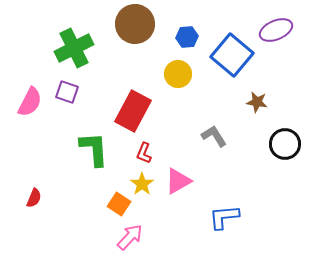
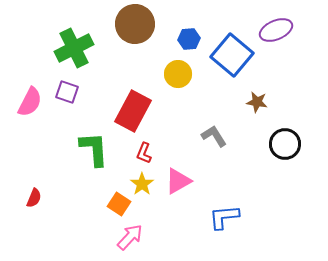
blue hexagon: moved 2 px right, 2 px down
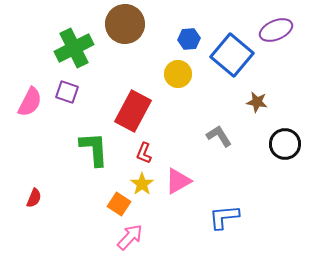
brown circle: moved 10 px left
gray L-shape: moved 5 px right
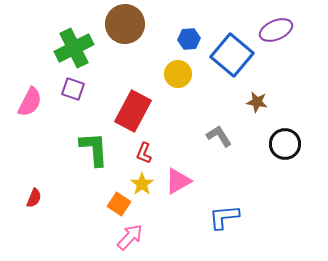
purple square: moved 6 px right, 3 px up
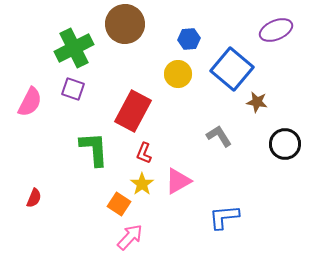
blue square: moved 14 px down
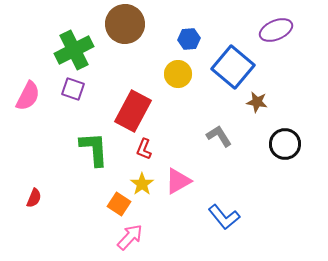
green cross: moved 2 px down
blue square: moved 1 px right, 2 px up
pink semicircle: moved 2 px left, 6 px up
red L-shape: moved 4 px up
blue L-shape: rotated 124 degrees counterclockwise
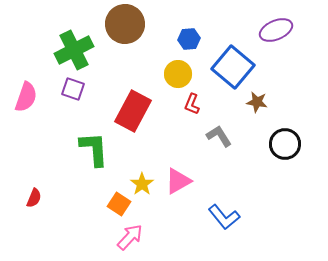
pink semicircle: moved 2 px left, 1 px down; rotated 8 degrees counterclockwise
red L-shape: moved 48 px right, 45 px up
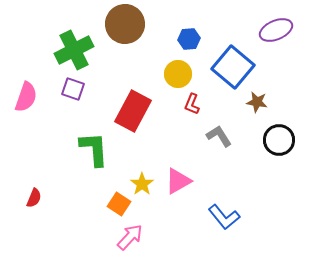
black circle: moved 6 px left, 4 px up
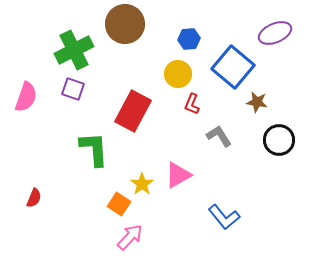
purple ellipse: moved 1 px left, 3 px down
pink triangle: moved 6 px up
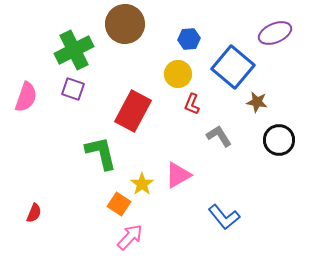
green L-shape: moved 7 px right, 4 px down; rotated 9 degrees counterclockwise
red semicircle: moved 15 px down
